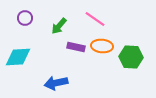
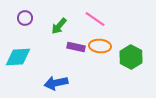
orange ellipse: moved 2 px left
green hexagon: rotated 25 degrees clockwise
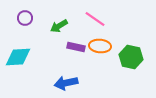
green arrow: rotated 18 degrees clockwise
green hexagon: rotated 15 degrees counterclockwise
blue arrow: moved 10 px right
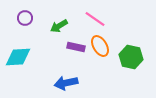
orange ellipse: rotated 55 degrees clockwise
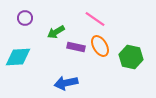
green arrow: moved 3 px left, 6 px down
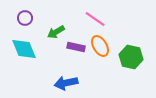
cyan diamond: moved 6 px right, 8 px up; rotated 72 degrees clockwise
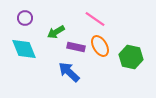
blue arrow: moved 3 px right, 11 px up; rotated 55 degrees clockwise
